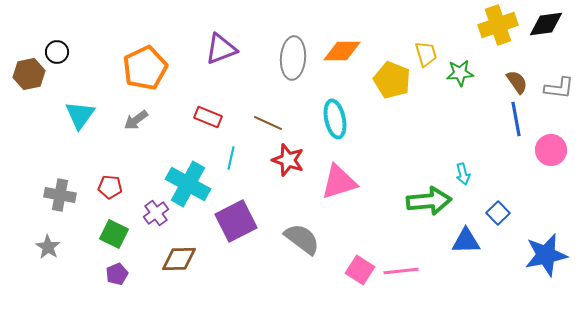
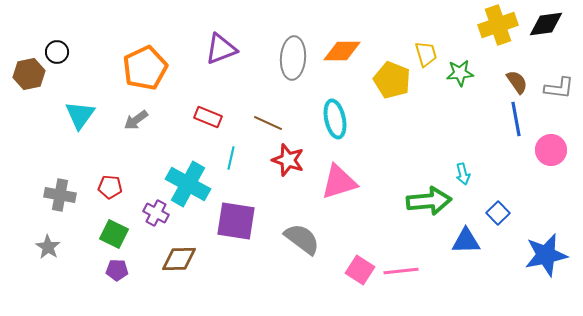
purple cross: rotated 25 degrees counterclockwise
purple square: rotated 36 degrees clockwise
purple pentagon: moved 4 px up; rotated 25 degrees clockwise
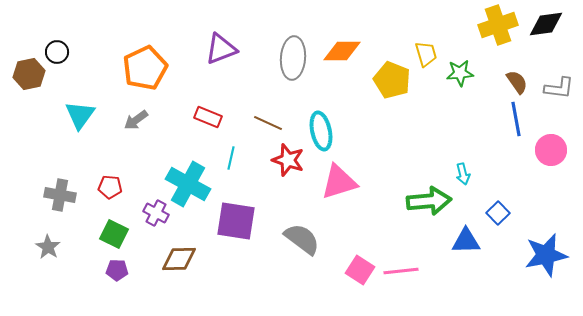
cyan ellipse: moved 14 px left, 12 px down
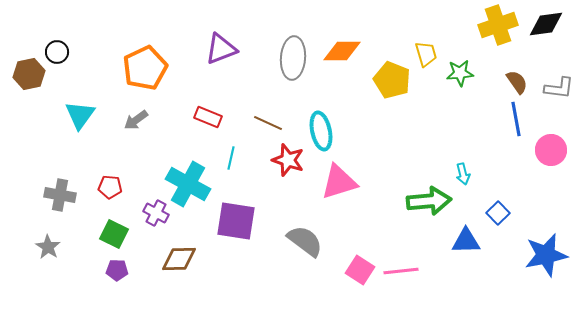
gray semicircle: moved 3 px right, 2 px down
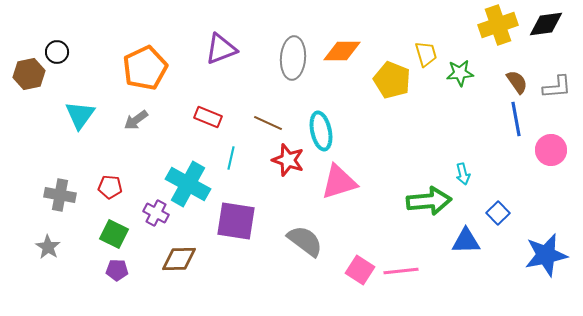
gray L-shape: moved 2 px left, 1 px up; rotated 12 degrees counterclockwise
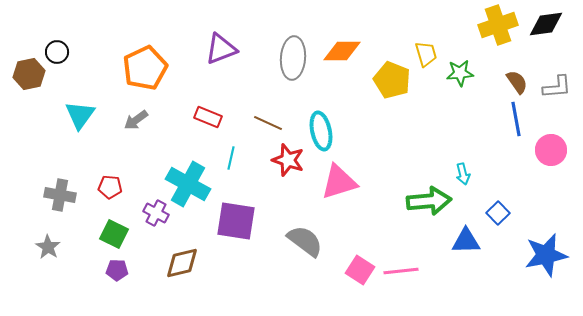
brown diamond: moved 3 px right, 4 px down; rotated 12 degrees counterclockwise
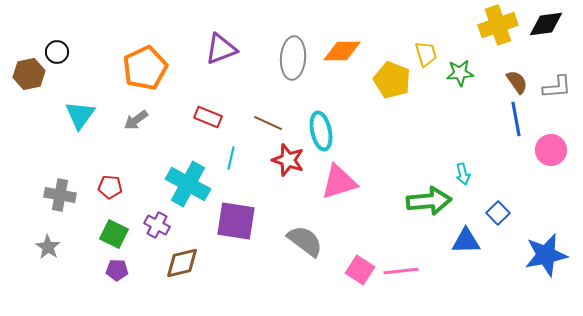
purple cross: moved 1 px right, 12 px down
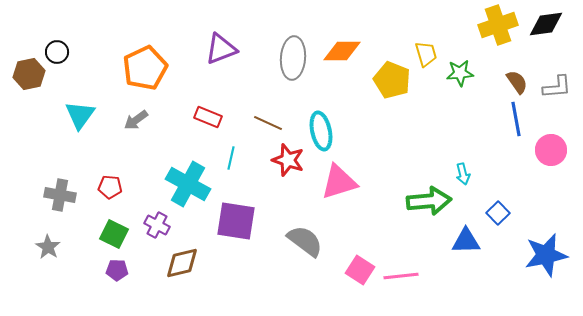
pink line: moved 5 px down
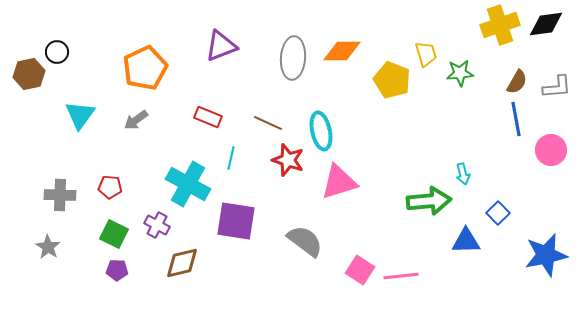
yellow cross: moved 2 px right
purple triangle: moved 3 px up
brown semicircle: rotated 65 degrees clockwise
gray cross: rotated 8 degrees counterclockwise
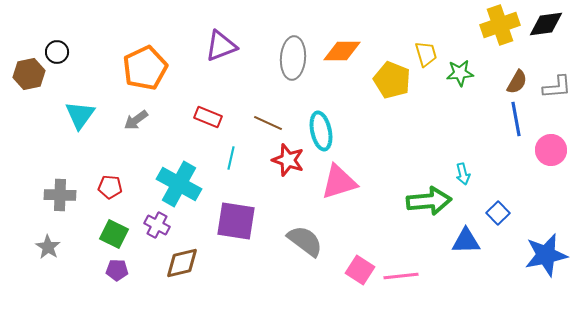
cyan cross: moved 9 px left
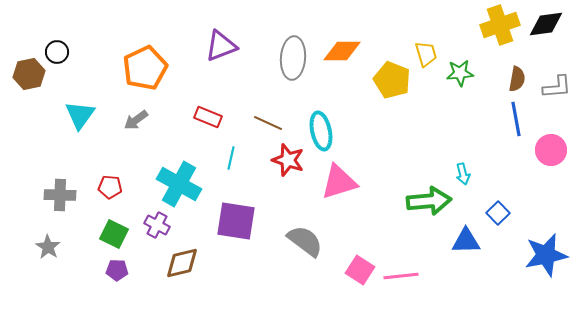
brown semicircle: moved 3 px up; rotated 20 degrees counterclockwise
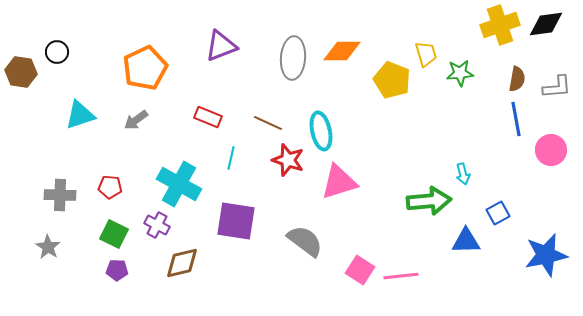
brown hexagon: moved 8 px left, 2 px up; rotated 20 degrees clockwise
cyan triangle: rotated 36 degrees clockwise
blue square: rotated 15 degrees clockwise
